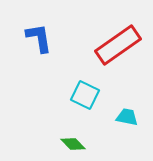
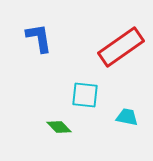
red rectangle: moved 3 px right, 2 px down
cyan square: rotated 20 degrees counterclockwise
green diamond: moved 14 px left, 17 px up
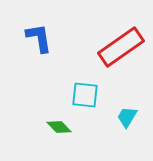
cyan trapezoid: rotated 70 degrees counterclockwise
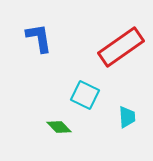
cyan square: rotated 20 degrees clockwise
cyan trapezoid: rotated 145 degrees clockwise
